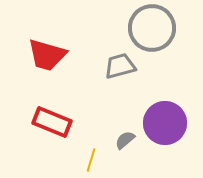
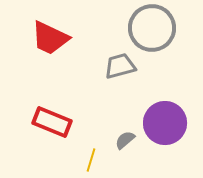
red trapezoid: moved 3 px right, 17 px up; rotated 9 degrees clockwise
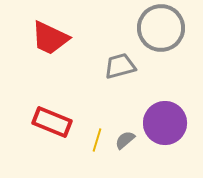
gray circle: moved 9 px right
yellow line: moved 6 px right, 20 px up
